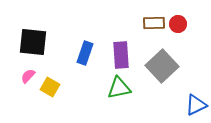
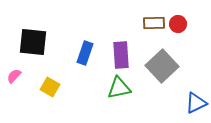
pink semicircle: moved 14 px left
blue triangle: moved 2 px up
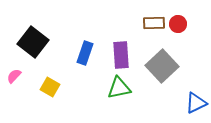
black square: rotated 32 degrees clockwise
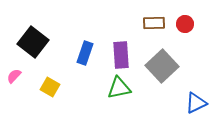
red circle: moved 7 px right
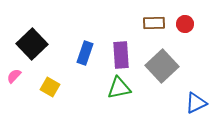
black square: moved 1 px left, 2 px down; rotated 8 degrees clockwise
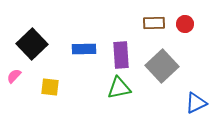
blue rectangle: moved 1 px left, 4 px up; rotated 70 degrees clockwise
yellow square: rotated 24 degrees counterclockwise
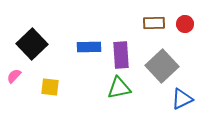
blue rectangle: moved 5 px right, 2 px up
blue triangle: moved 14 px left, 4 px up
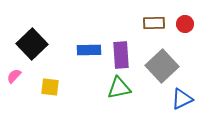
blue rectangle: moved 3 px down
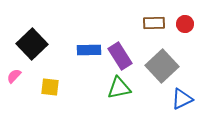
purple rectangle: moved 1 px left, 1 px down; rotated 28 degrees counterclockwise
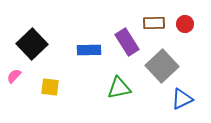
purple rectangle: moved 7 px right, 14 px up
